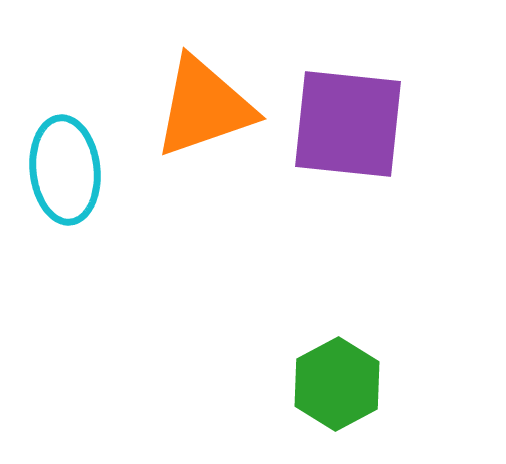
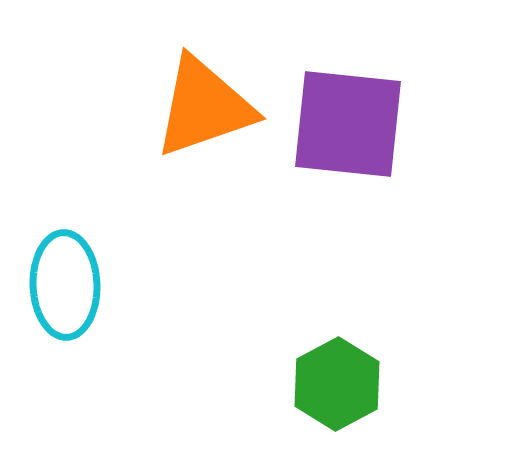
cyan ellipse: moved 115 px down; rotated 4 degrees clockwise
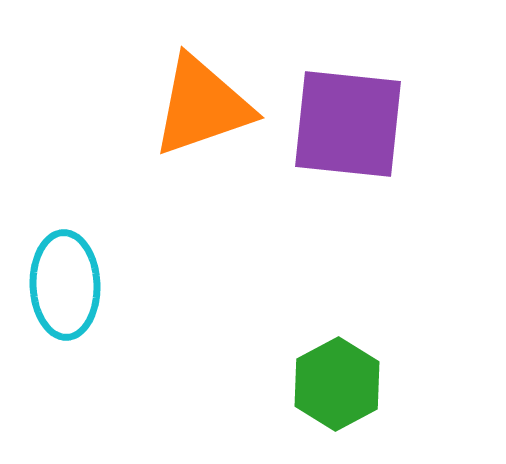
orange triangle: moved 2 px left, 1 px up
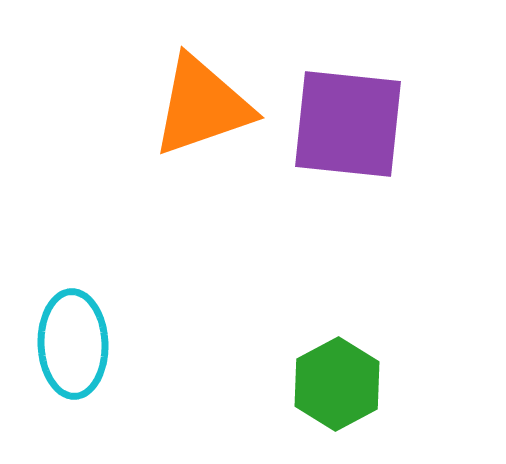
cyan ellipse: moved 8 px right, 59 px down
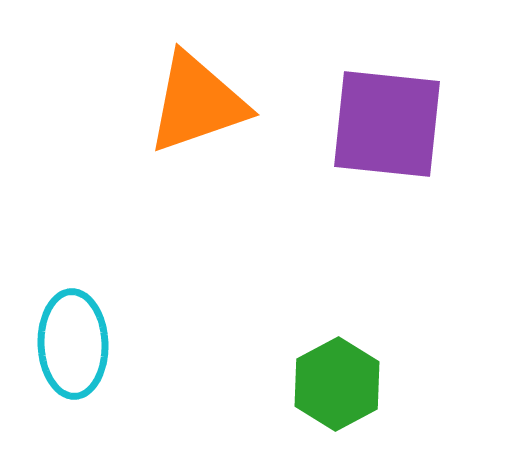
orange triangle: moved 5 px left, 3 px up
purple square: moved 39 px right
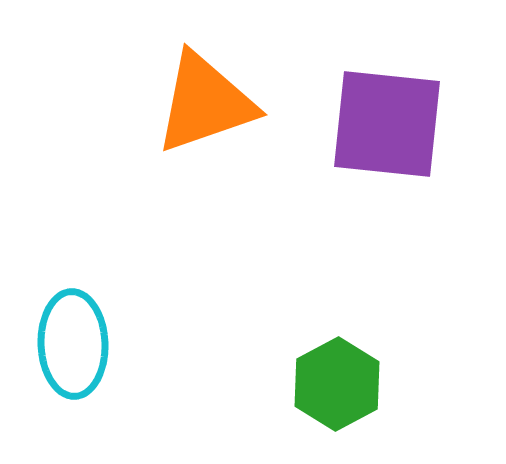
orange triangle: moved 8 px right
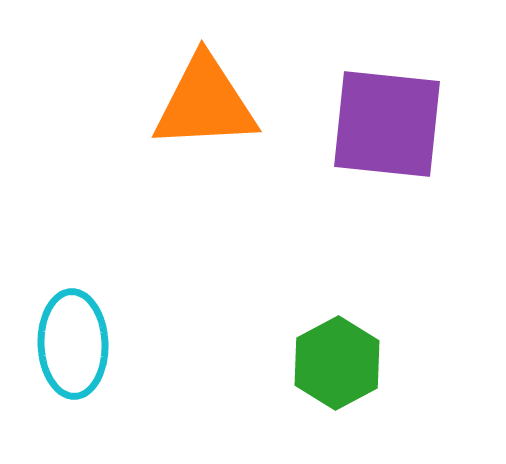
orange triangle: rotated 16 degrees clockwise
green hexagon: moved 21 px up
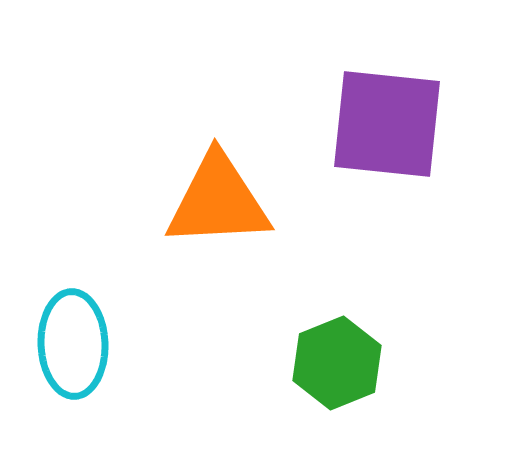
orange triangle: moved 13 px right, 98 px down
green hexagon: rotated 6 degrees clockwise
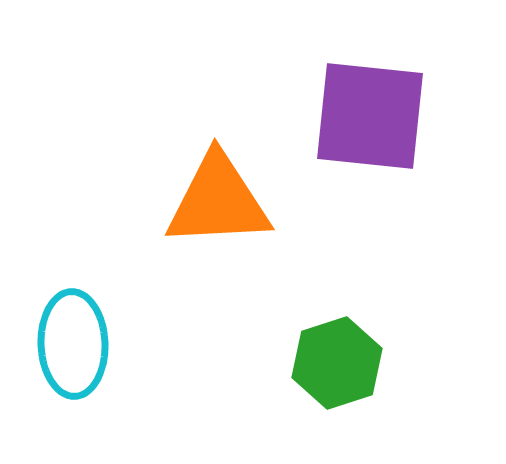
purple square: moved 17 px left, 8 px up
green hexagon: rotated 4 degrees clockwise
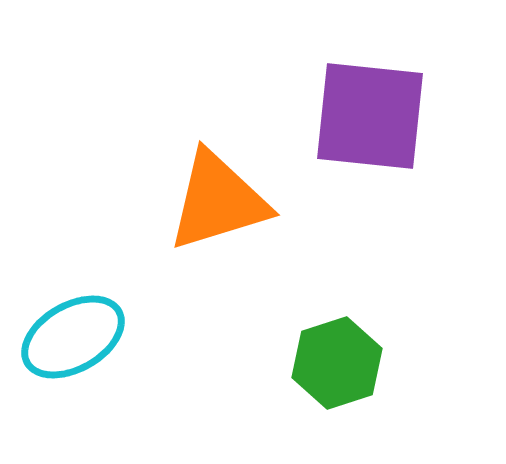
orange triangle: rotated 14 degrees counterclockwise
cyan ellipse: moved 7 px up; rotated 62 degrees clockwise
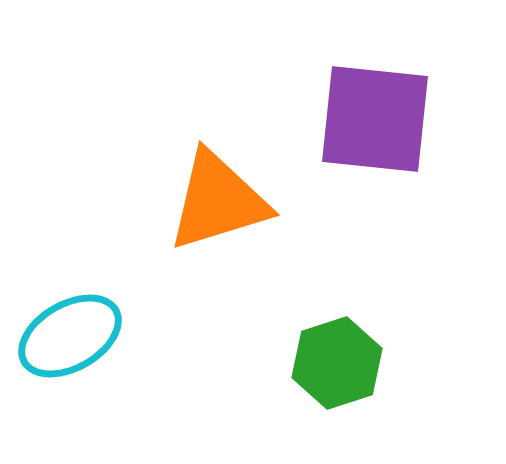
purple square: moved 5 px right, 3 px down
cyan ellipse: moved 3 px left, 1 px up
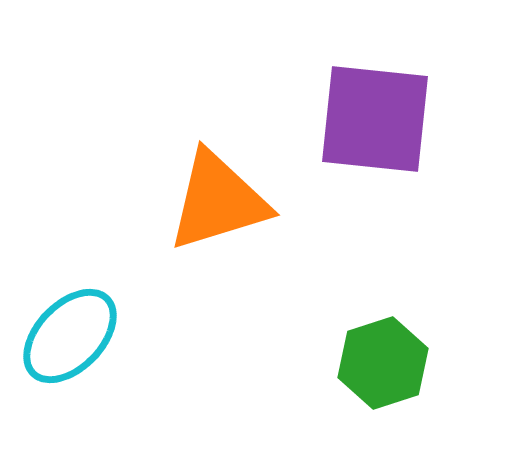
cyan ellipse: rotated 16 degrees counterclockwise
green hexagon: moved 46 px right
